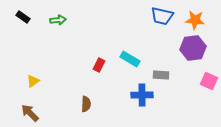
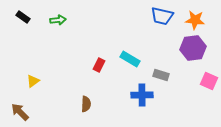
gray rectangle: rotated 14 degrees clockwise
brown arrow: moved 10 px left, 1 px up
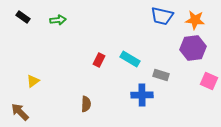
red rectangle: moved 5 px up
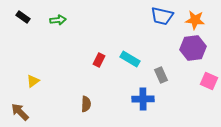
gray rectangle: rotated 49 degrees clockwise
blue cross: moved 1 px right, 4 px down
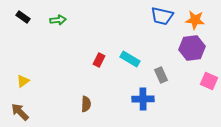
purple hexagon: moved 1 px left
yellow triangle: moved 10 px left
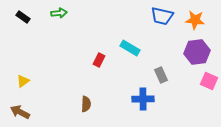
green arrow: moved 1 px right, 7 px up
purple hexagon: moved 5 px right, 4 px down
cyan rectangle: moved 11 px up
brown arrow: rotated 18 degrees counterclockwise
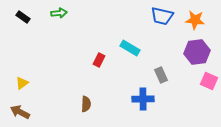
yellow triangle: moved 1 px left, 2 px down
